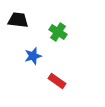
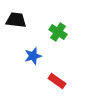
black trapezoid: moved 2 px left
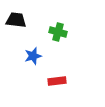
green cross: rotated 18 degrees counterclockwise
red rectangle: rotated 42 degrees counterclockwise
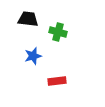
black trapezoid: moved 12 px right, 1 px up
